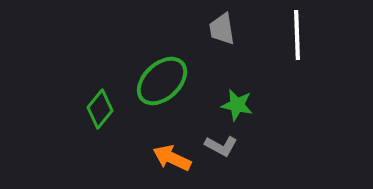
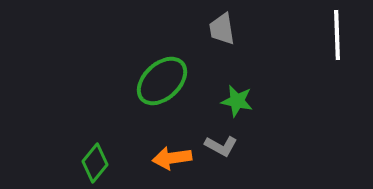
white line: moved 40 px right
green star: moved 4 px up
green diamond: moved 5 px left, 54 px down
orange arrow: rotated 33 degrees counterclockwise
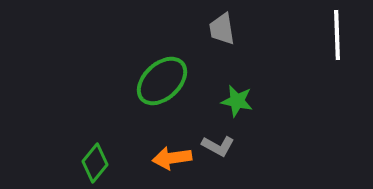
gray L-shape: moved 3 px left
